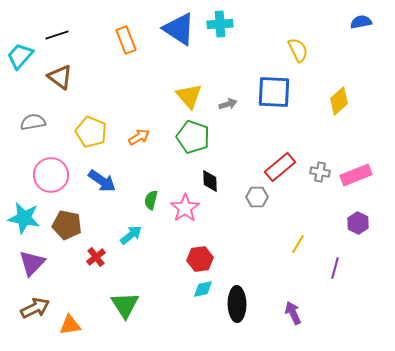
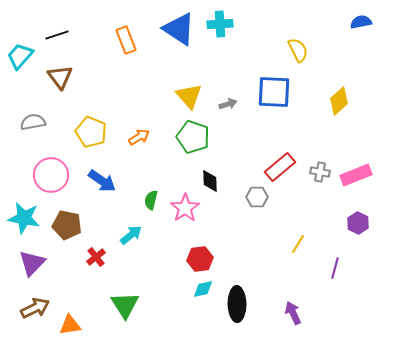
brown triangle: rotated 16 degrees clockwise
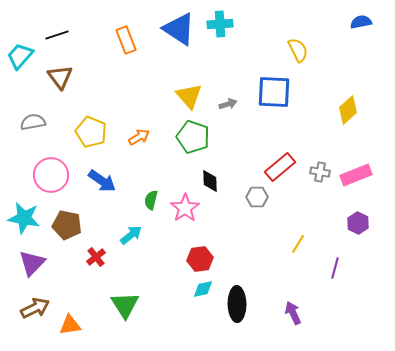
yellow diamond: moved 9 px right, 9 px down
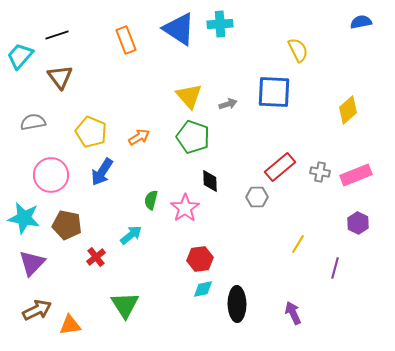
blue arrow: moved 9 px up; rotated 88 degrees clockwise
brown arrow: moved 2 px right, 2 px down
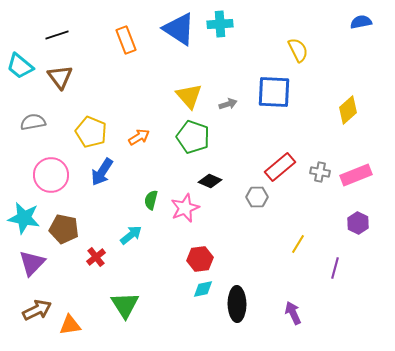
cyan trapezoid: moved 10 px down; rotated 92 degrees counterclockwise
black diamond: rotated 65 degrees counterclockwise
pink star: rotated 12 degrees clockwise
brown pentagon: moved 3 px left, 4 px down
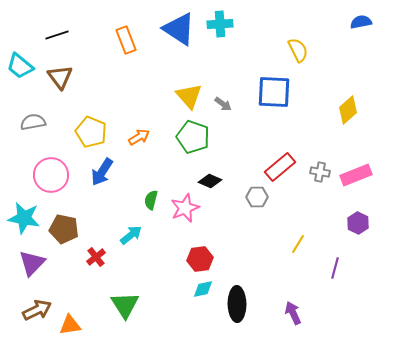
gray arrow: moved 5 px left; rotated 54 degrees clockwise
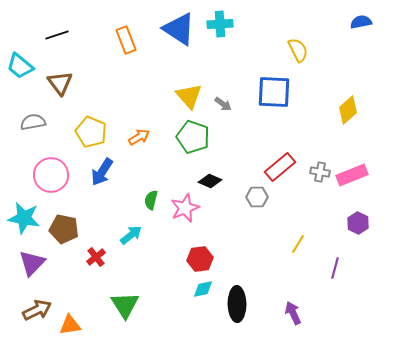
brown triangle: moved 6 px down
pink rectangle: moved 4 px left
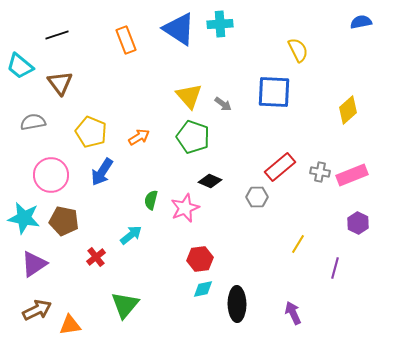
brown pentagon: moved 8 px up
purple triangle: moved 2 px right, 1 px down; rotated 12 degrees clockwise
green triangle: rotated 12 degrees clockwise
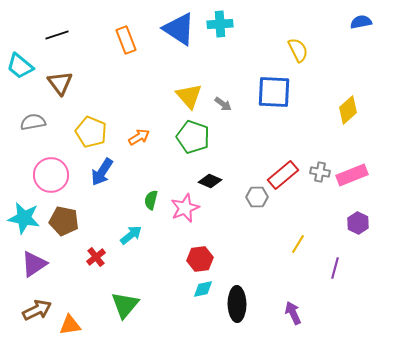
red rectangle: moved 3 px right, 8 px down
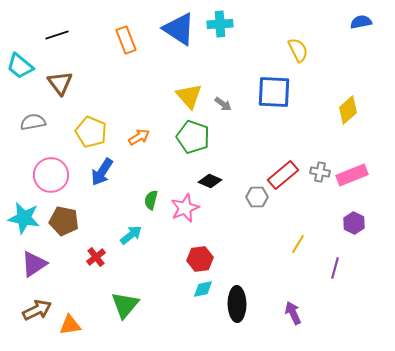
purple hexagon: moved 4 px left
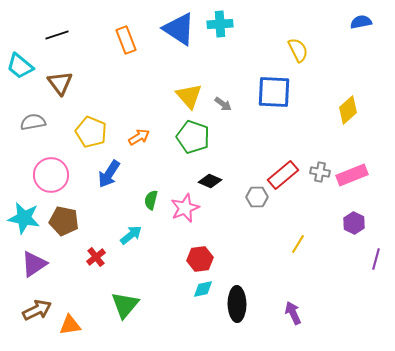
blue arrow: moved 7 px right, 2 px down
purple line: moved 41 px right, 9 px up
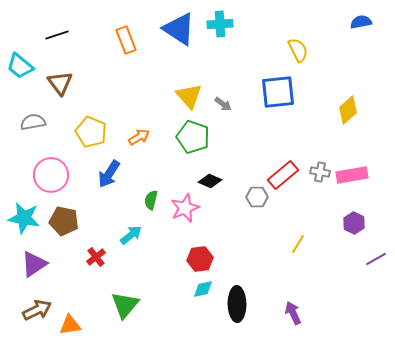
blue square: moved 4 px right; rotated 9 degrees counterclockwise
pink rectangle: rotated 12 degrees clockwise
purple line: rotated 45 degrees clockwise
